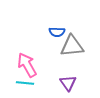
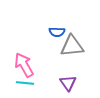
pink arrow: moved 3 px left
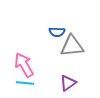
purple triangle: rotated 30 degrees clockwise
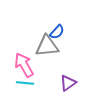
blue semicircle: rotated 49 degrees counterclockwise
gray triangle: moved 25 px left
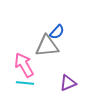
purple triangle: rotated 12 degrees clockwise
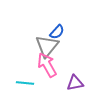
gray triangle: rotated 45 degrees counterclockwise
pink arrow: moved 23 px right
purple triangle: moved 7 px right; rotated 12 degrees clockwise
